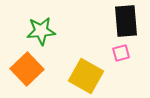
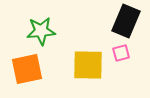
black rectangle: rotated 28 degrees clockwise
orange square: rotated 32 degrees clockwise
yellow square: moved 2 px right, 11 px up; rotated 28 degrees counterclockwise
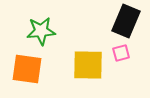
orange square: rotated 20 degrees clockwise
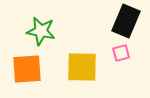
green star: rotated 16 degrees clockwise
yellow square: moved 6 px left, 2 px down
orange square: rotated 12 degrees counterclockwise
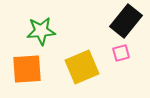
black rectangle: rotated 16 degrees clockwise
green star: rotated 16 degrees counterclockwise
yellow square: rotated 24 degrees counterclockwise
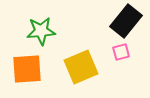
pink square: moved 1 px up
yellow square: moved 1 px left
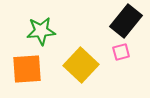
yellow square: moved 2 px up; rotated 24 degrees counterclockwise
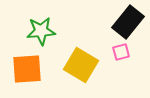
black rectangle: moved 2 px right, 1 px down
yellow square: rotated 12 degrees counterclockwise
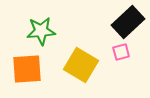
black rectangle: rotated 8 degrees clockwise
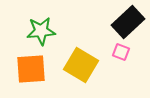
pink square: rotated 36 degrees clockwise
orange square: moved 4 px right
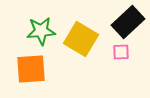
pink square: rotated 24 degrees counterclockwise
yellow square: moved 26 px up
